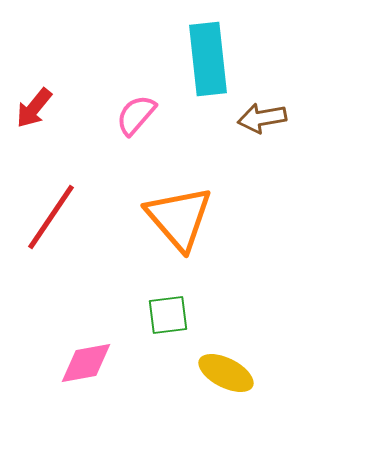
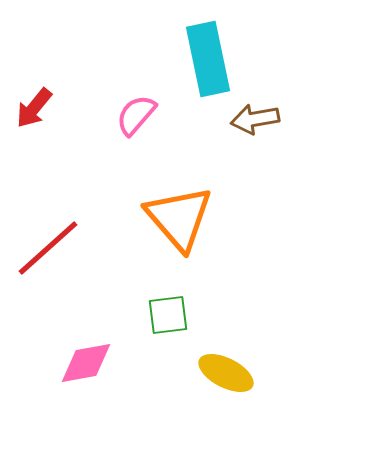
cyan rectangle: rotated 6 degrees counterclockwise
brown arrow: moved 7 px left, 1 px down
red line: moved 3 px left, 31 px down; rotated 14 degrees clockwise
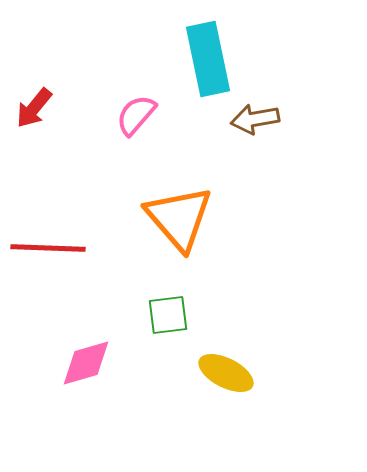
red line: rotated 44 degrees clockwise
pink diamond: rotated 6 degrees counterclockwise
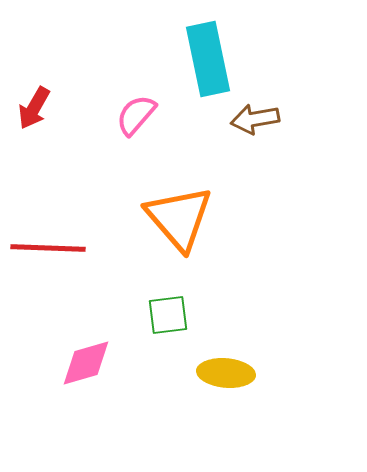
red arrow: rotated 9 degrees counterclockwise
yellow ellipse: rotated 22 degrees counterclockwise
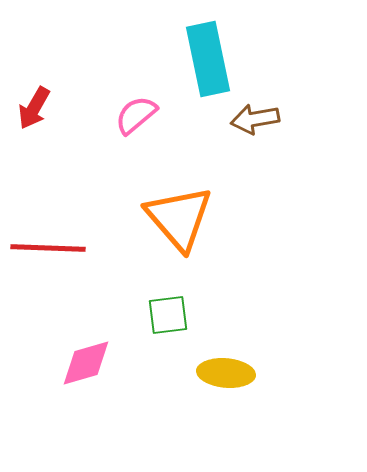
pink semicircle: rotated 9 degrees clockwise
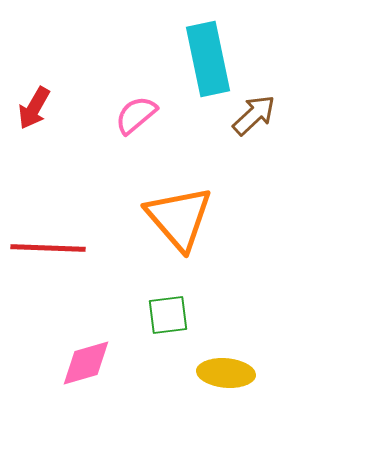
brown arrow: moved 1 px left, 4 px up; rotated 147 degrees clockwise
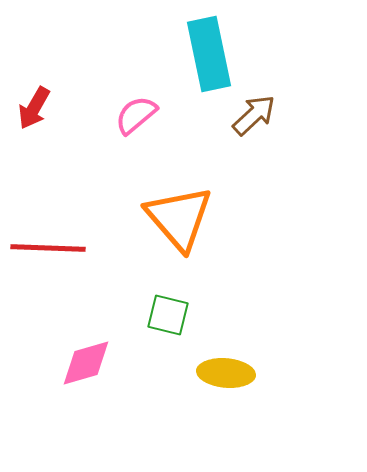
cyan rectangle: moved 1 px right, 5 px up
green square: rotated 21 degrees clockwise
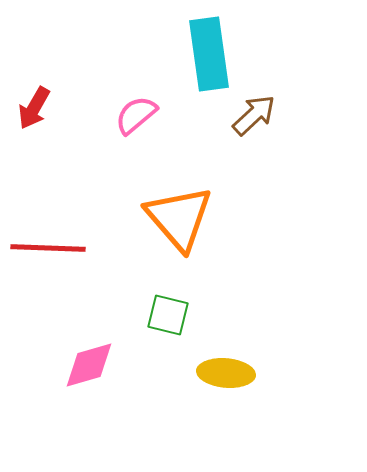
cyan rectangle: rotated 4 degrees clockwise
pink diamond: moved 3 px right, 2 px down
